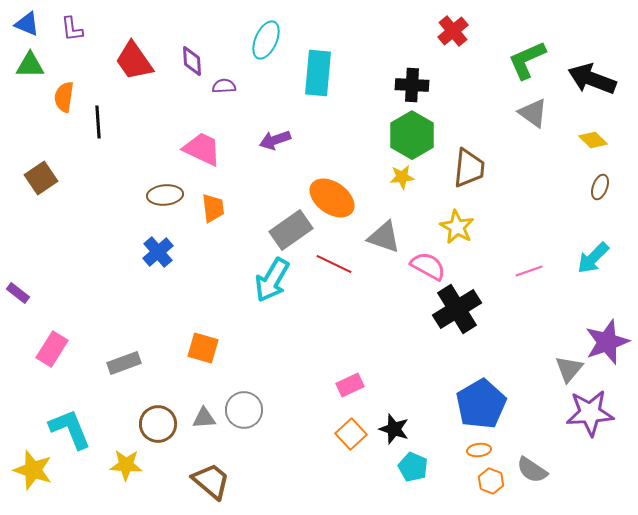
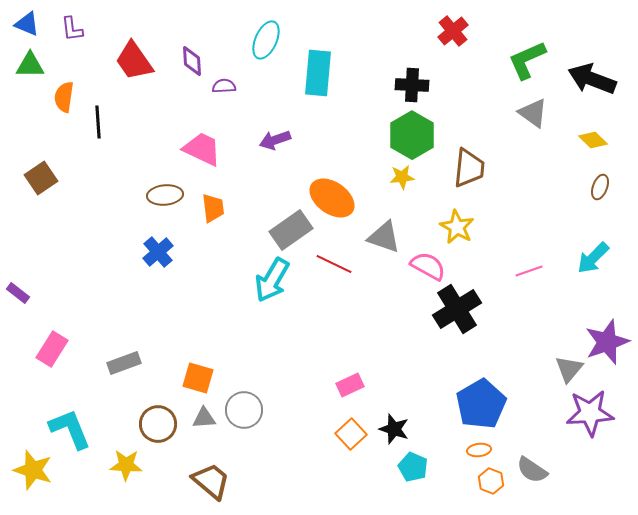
orange square at (203, 348): moved 5 px left, 30 px down
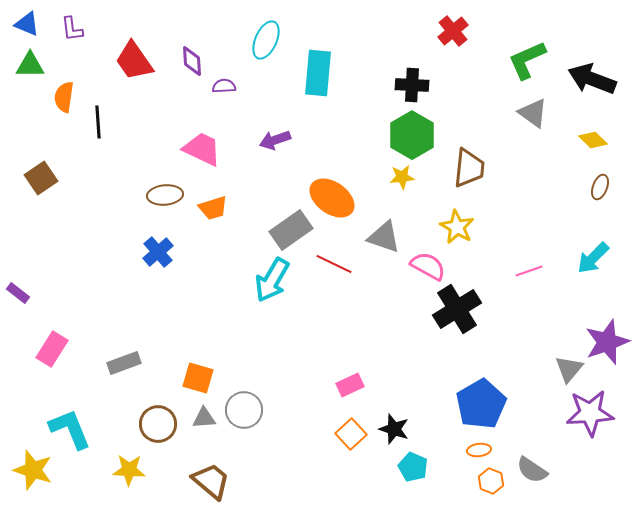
orange trapezoid at (213, 208): rotated 80 degrees clockwise
yellow star at (126, 465): moved 3 px right, 5 px down
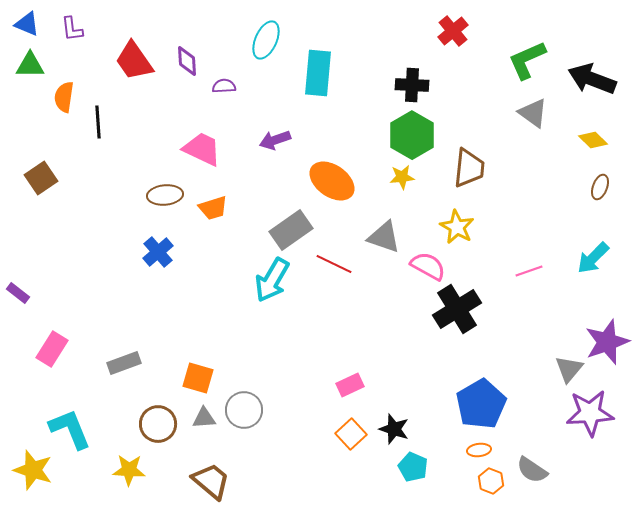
purple diamond at (192, 61): moved 5 px left
orange ellipse at (332, 198): moved 17 px up
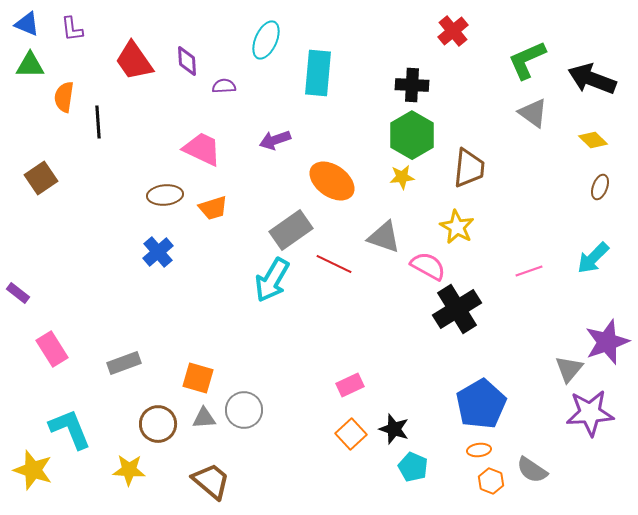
pink rectangle at (52, 349): rotated 64 degrees counterclockwise
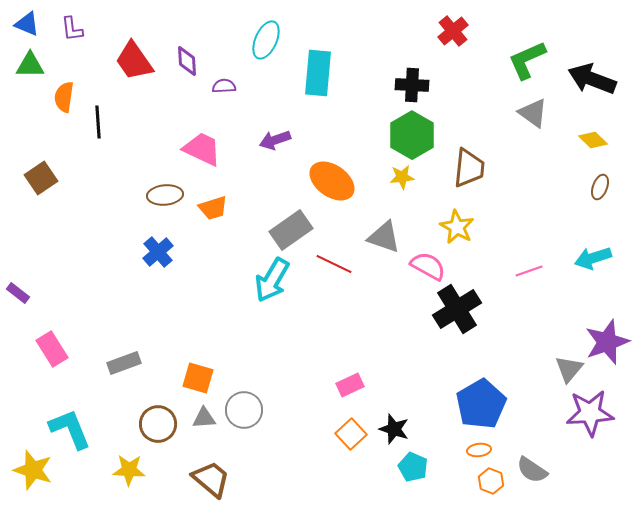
cyan arrow at (593, 258): rotated 27 degrees clockwise
brown trapezoid at (211, 481): moved 2 px up
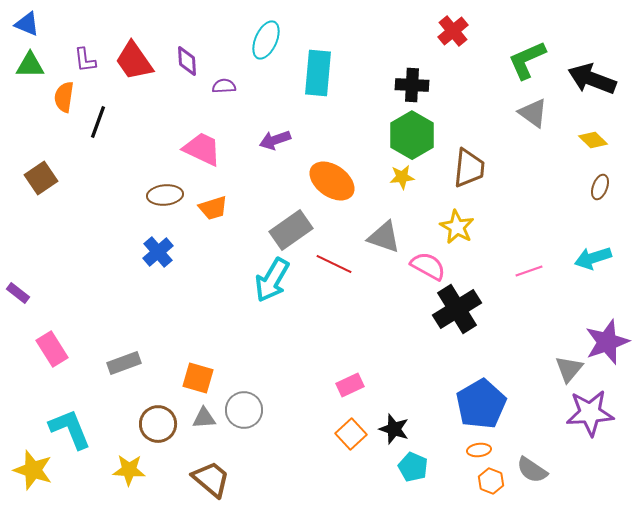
purple L-shape at (72, 29): moved 13 px right, 31 px down
black line at (98, 122): rotated 24 degrees clockwise
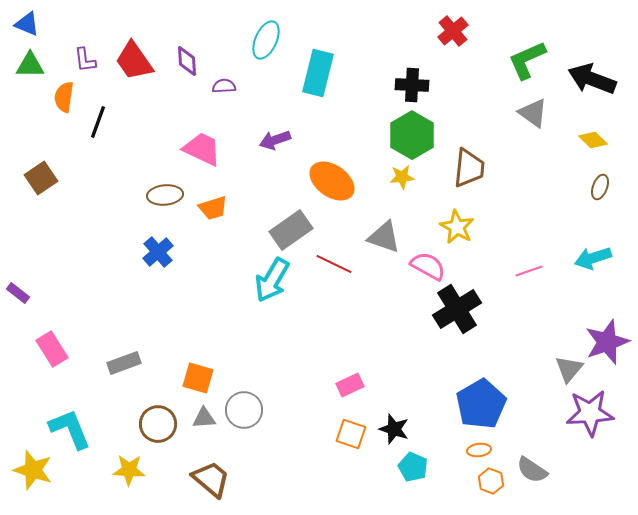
cyan rectangle at (318, 73): rotated 9 degrees clockwise
orange square at (351, 434): rotated 28 degrees counterclockwise
